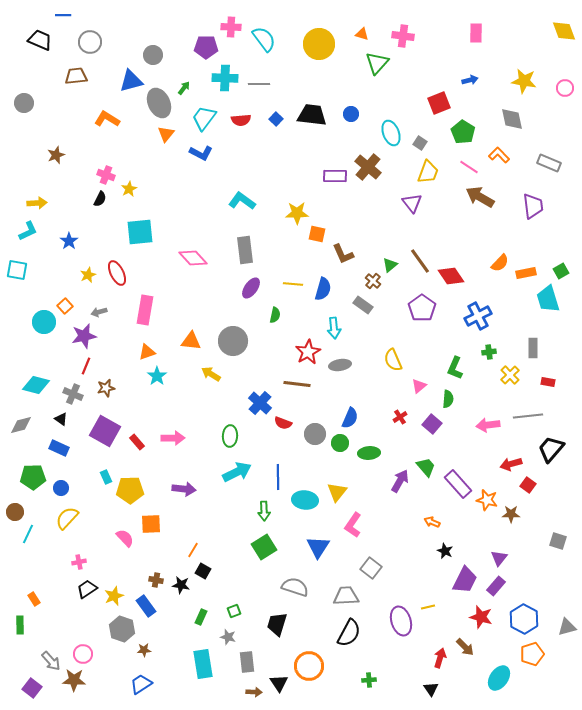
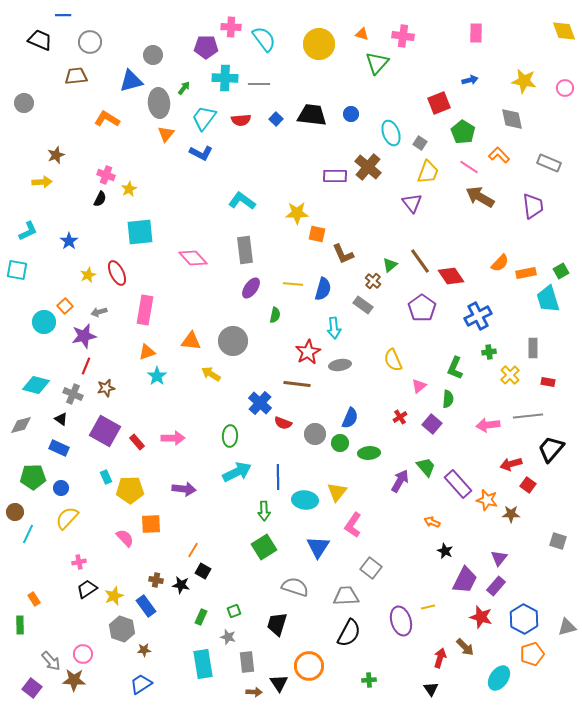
gray ellipse at (159, 103): rotated 20 degrees clockwise
yellow arrow at (37, 203): moved 5 px right, 21 px up
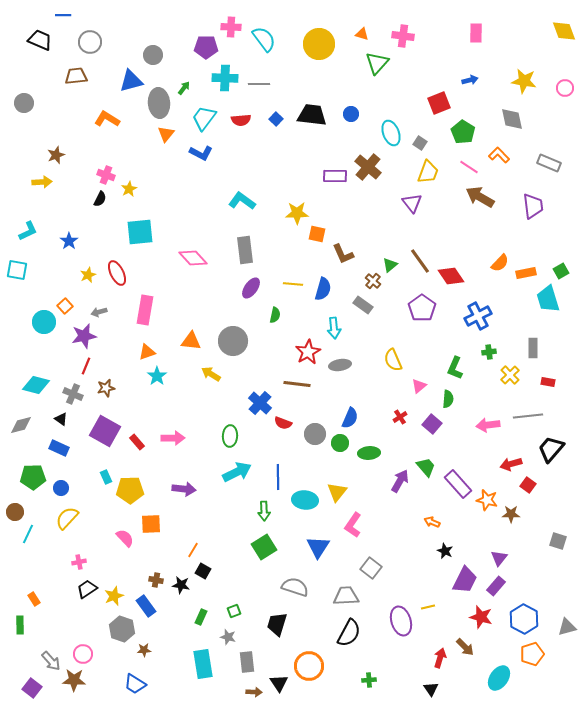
blue trapezoid at (141, 684): moved 6 px left; rotated 115 degrees counterclockwise
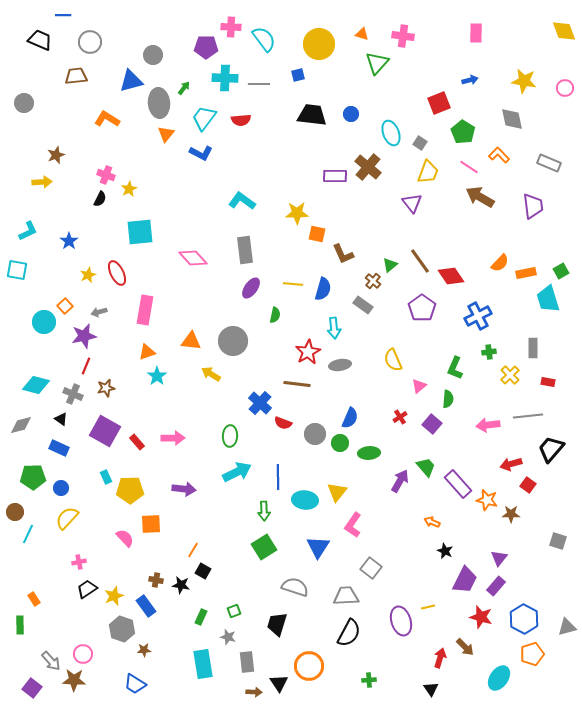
blue square at (276, 119): moved 22 px right, 44 px up; rotated 32 degrees clockwise
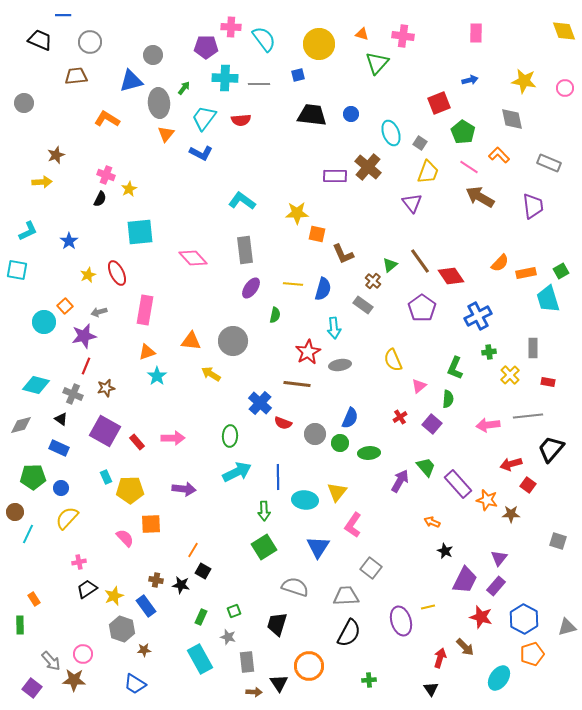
cyan rectangle at (203, 664): moved 3 px left, 5 px up; rotated 20 degrees counterclockwise
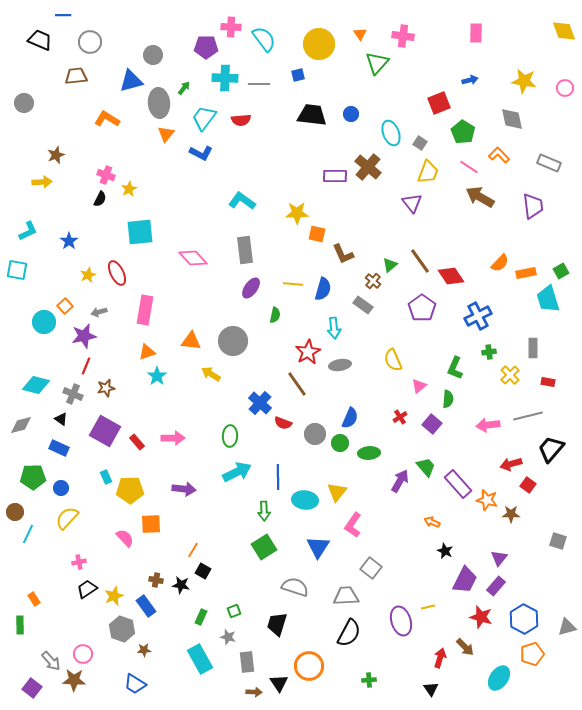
orange triangle at (362, 34): moved 2 px left; rotated 40 degrees clockwise
brown line at (297, 384): rotated 48 degrees clockwise
gray line at (528, 416): rotated 8 degrees counterclockwise
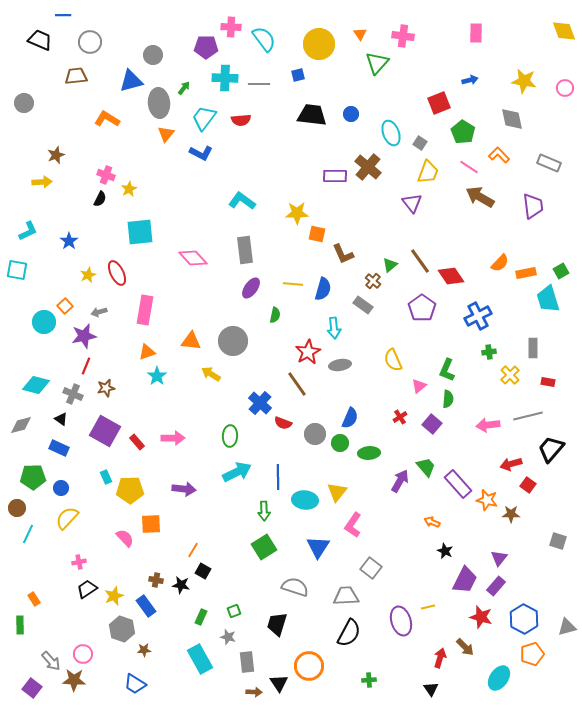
green L-shape at (455, 368): moved 8 px left, 2 px down
brown circle at (15, 512): moved 2 px right, 4 px up
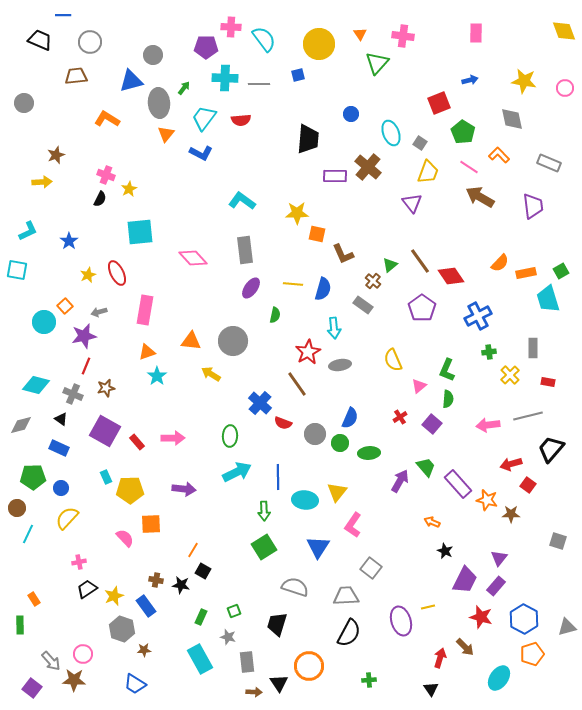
black trapezoid at (312, 115): moved 4 px left, 24 px down; rotated 88 degrees clockwise
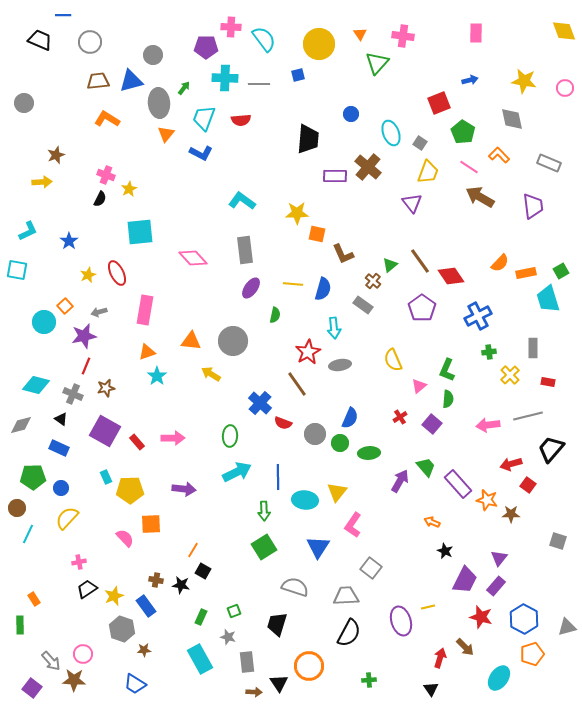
brown trapezoid at (76, 76): moved 22 px right, 5 px down
cyan trapezoid at (204, 118): rotated 16 degrees counterclockwise
